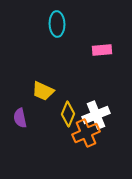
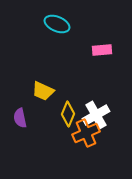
cyan ellipse: rotated 65 degrees counterclockwise
white cross: rotated 8 degrees counterclockwise
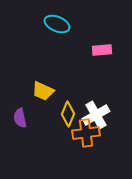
orange cross: rotated 16 degrees clockwise
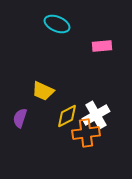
pink rectangle: moved 4 px up
yellow diamond: moved 1 px left, 2 px down; rotated 40 degrees clockwise
purple semicircle: rotated 30 degrees clockwise
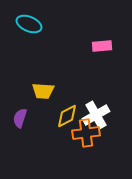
cyan ellipse: moved 28 px left
yellow trapezoid: rotated 20 degrees counterclockwise
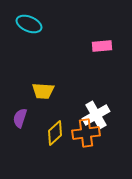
yellow diamond: moved 12 px left, 17 px down; rotated 15 degrees counterclockwise
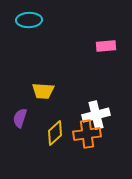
cyan ellipse: moved 4 px up; rotated 25 degrees counterclockwise
pink rectangle: moved 4 px right
white cross: rotated 16 degrees clockwise
orange cross: moved 1 px right, 1 px down
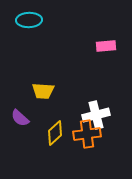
purple semicircle: rotated 66 degrees counterclockwise
